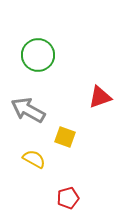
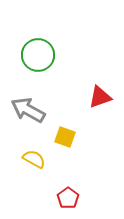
red pentagon: rotated 20 degrees counterclockwise
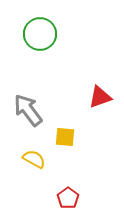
green circle: moved 2 px right, 21 px up
gray arrow: rotated 24 degrees clockwise
yellow square: rotated 15 degrees counterclockwise
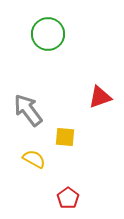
green circle: moved 8 px right
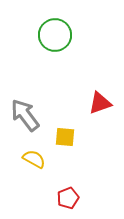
green circle: moved 7 px right, 1 px down
red triangle: moved 6 px down
gray arrow: moved 3 px left, 5 px down
red pentagon: rotated 15 degrees clockwise
